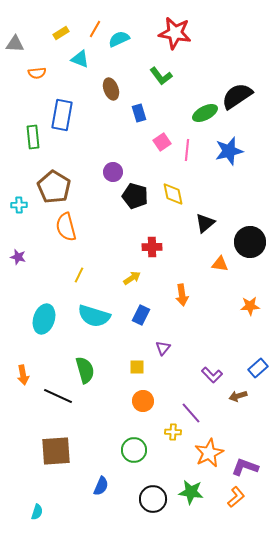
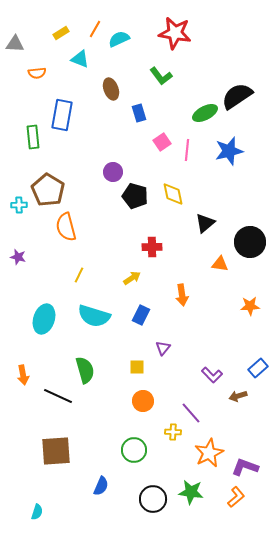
brown pentagon at (54, 187): moved 6 px left, 3 px down
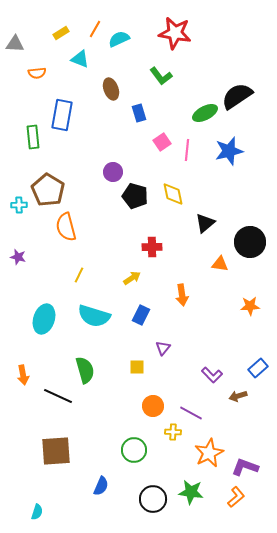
orange circle at (143, 401): moved 10 px right, 5 px down
purple line at (191, 413): rotated 20 degrees counterclockwise
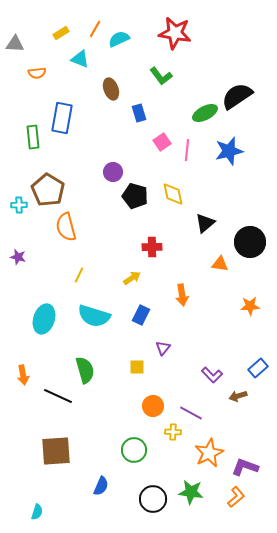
blue rectangle at (62, 115): moved 3 px down
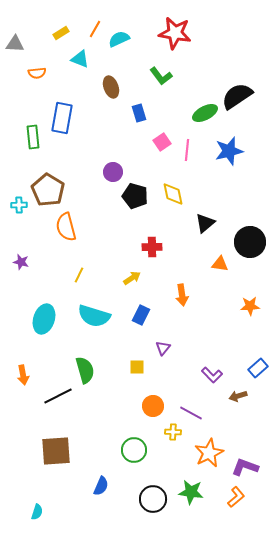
brown ellipse at (111, 89): moved 2 px up
purple star at (18, 257): moved 3 px right, 5 px down
black line at (58, 396): rotated 52 degrees counterclockwise
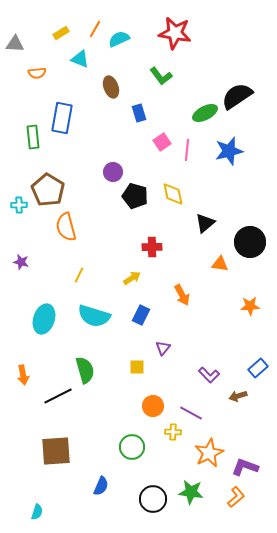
orange arrow at (182, 295): rotated 20 degrees counterclockwise
purple L-shape at (212, 375): moved 3 px left
green circle at (134, 450): moved 2 px left, 3 px up
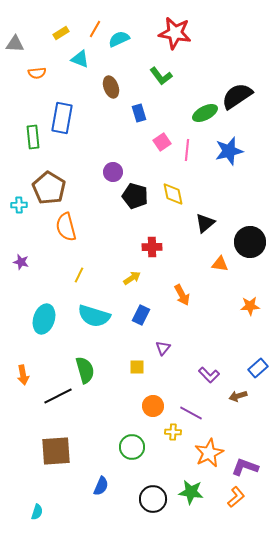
brown pentagon at (48, 190): moved 1 px right, 2 px up
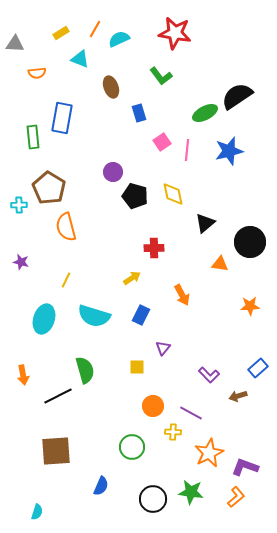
red cross at (152, 247): moved 2 px right, 1 px down
yellow line at (79, 275): moved 13 px left, 5 px down
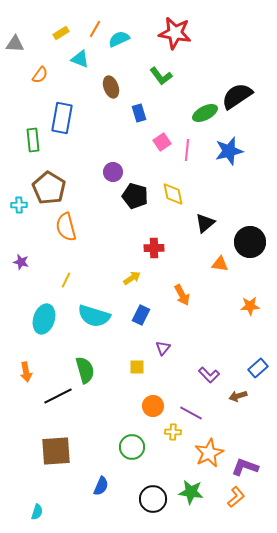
orange semicircle at (37, 73): moved 3 px right, 2 px down; rotated 48 degrees counterclockwise
green rectangle at (33, 137): moved 3 px down
orange arrow at (23, 375): moved 3 px right, 3 px up
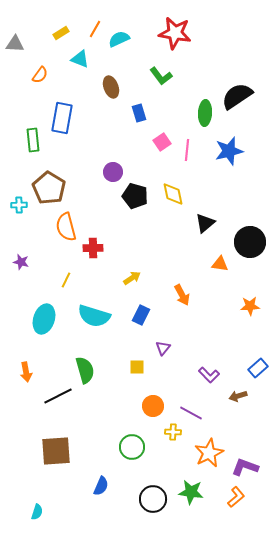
green ellipse at (205, 113): rotated 60 degrees counterclockwise
red cross at (154, 248): moved 61 px left
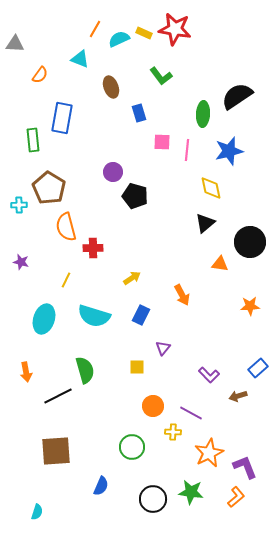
yellow rectangle at (61, 33): moved 83 px right; rotated 56 degrees clockwise
red star at (175, 33): moved 4 px up
green ellipse at (205, 113): moved 2 px left, 1 px down
pink square at (162, 142): rotated 36 degrees clockwise
yellow diamond at (173, 194): moved 38 px right, 6 px up
purple L-shape at (245, 467): rotated 48 degrees clockwise
